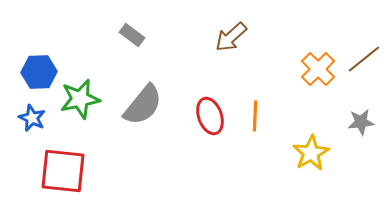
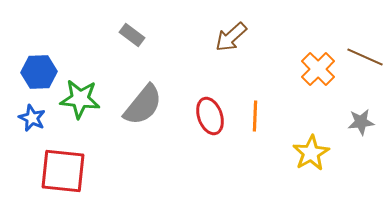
brown line: moved 1 px right, 2 px up; rotated 63 degrees clockwise
green star: rotated 18 degrees clockwise
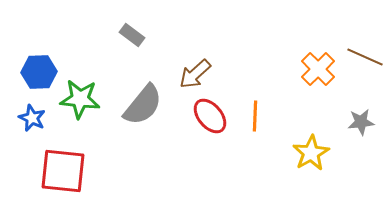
brown arrow: moved 36 px left, 37 px down
red ellipse: rotated 21 degrees counterclockwise
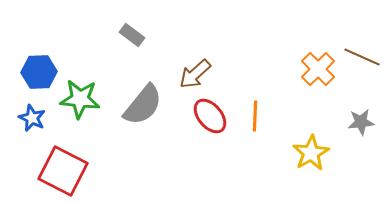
brown line: moved 3 px left
red square: rotated 21 degrees clockwise
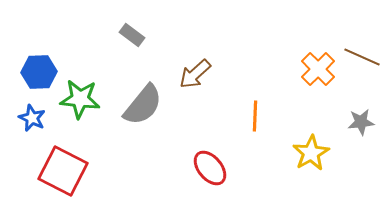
red ellipse: moved 52 px down
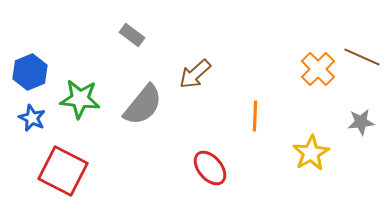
blue hexagon: moved 9 px left; rotated 20 degrees counterclockwise
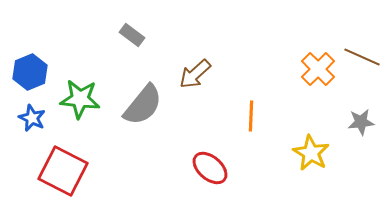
orange line: moved 4 px left
yellow star: rotated 12 degrees counterclockwise
red ellipse: rotated 9 degrees counterclockwise
